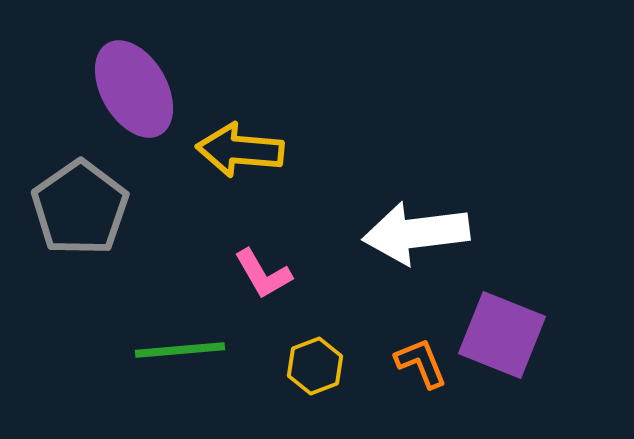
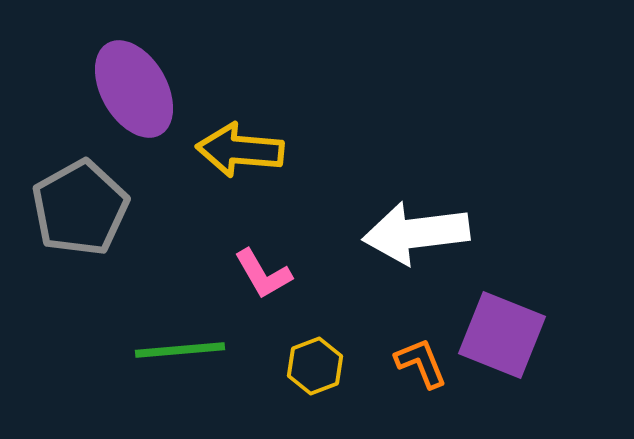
gray pentagon: rotated 6 degrees clockwise
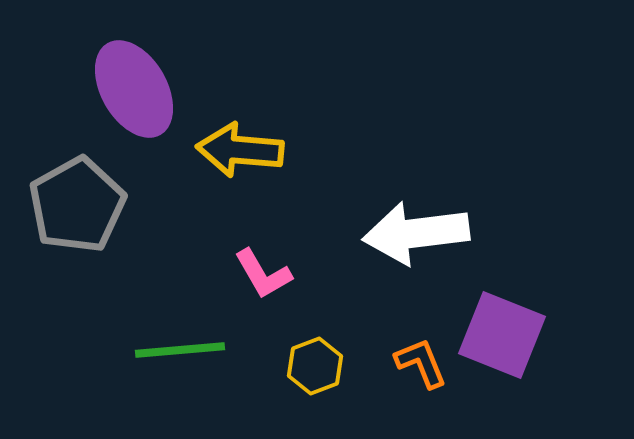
gray pentagon: moved 3 px left, 3 px up
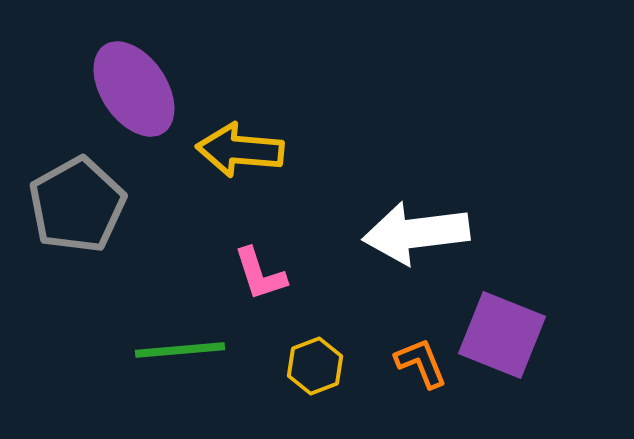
purple ellipse: rotated 4 degrees counterclockwise
pink L-shape: moved 3 px left; rotated 12 degrees clockwise
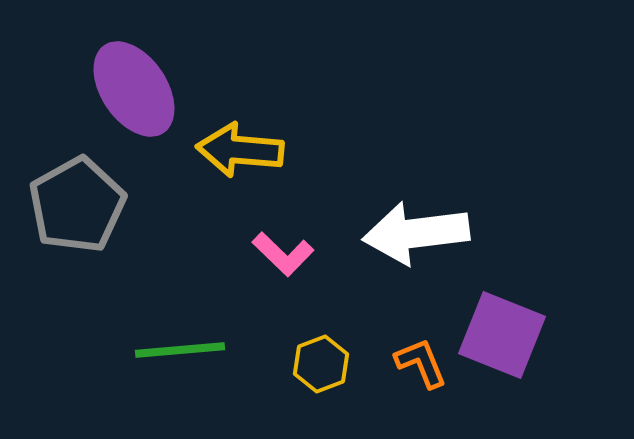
pink L-shape: moved 23 px right, 20 px up; rotated 28 degrees counterclockwise
yellow hexagon: moved 6 px right, 2 px up
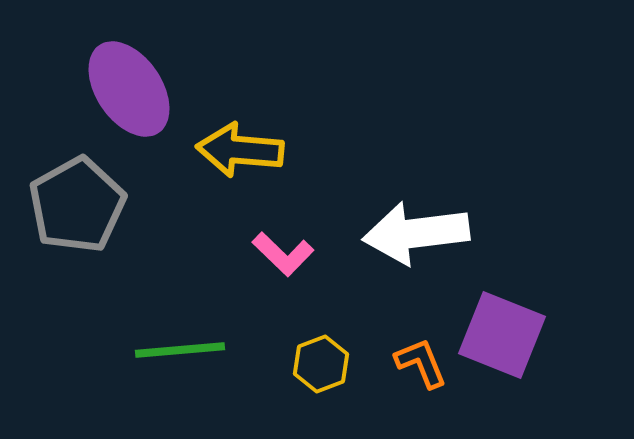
purple ellipse: moved 5 px left
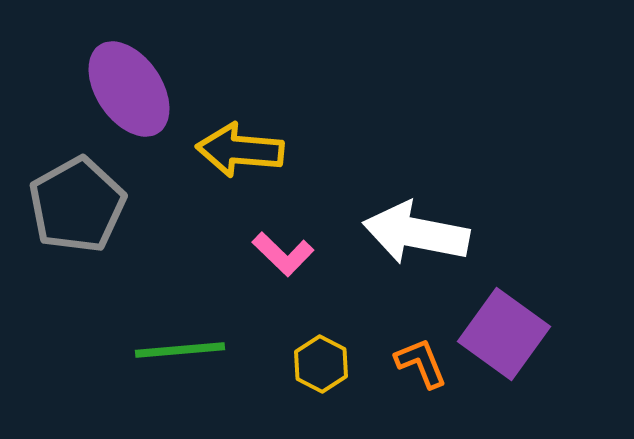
white arrow: rotated 18 degrees clockwise
purple square: moved 2 px right, 1 px up; rotated 14 degrees clockwise
yellow hexagon: rotated 12 degrees counterclockwise
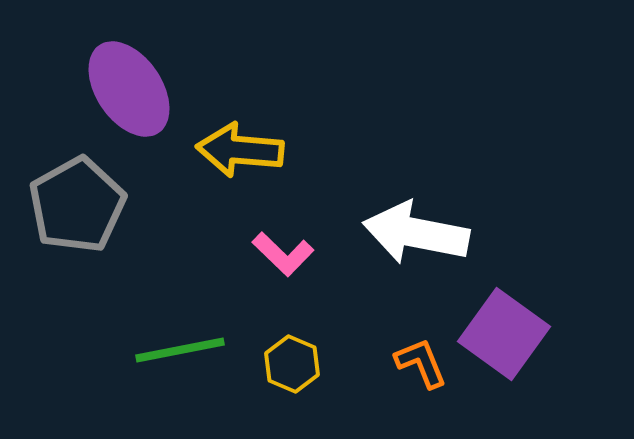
green line: rotated 6 degrees counterclockwise
yellow hexagon: moved 29 px left; rotated 4 degrees counterclockwise
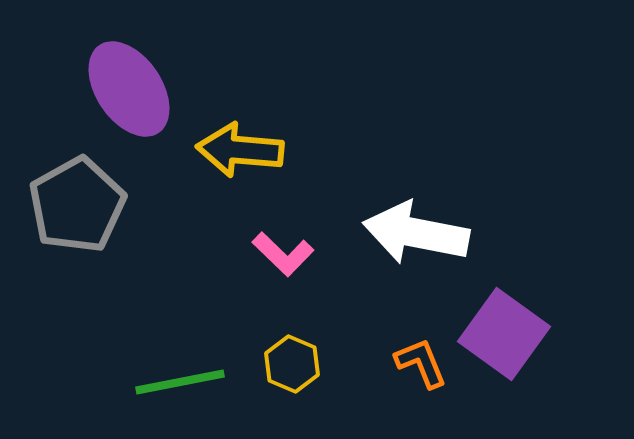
green line: moved 32 px down
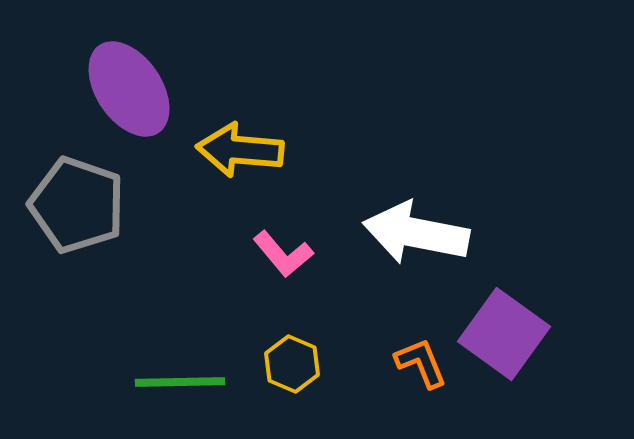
gray pentagon: rotated 24 degrees counterclockwise
pink L-shape: rotated 6 degrees clockwise
green line: rotated 10 degrees clockwise
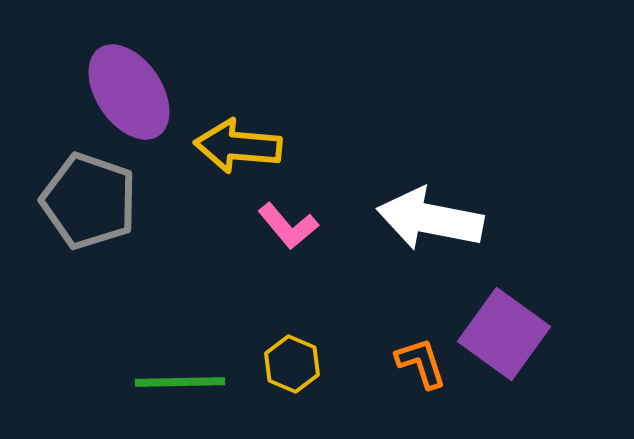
purple ellipse: moved 3 px down
yellow arrow: moved 2 px left, 4 px up
gray pentagon: moved 12 px right, 4 px up
white arrow: moved 14 px right, 14 px up
pink L-shape: moved 5 px right, 28 px up
orange L-shape: rotated 4 degrees clockwise
